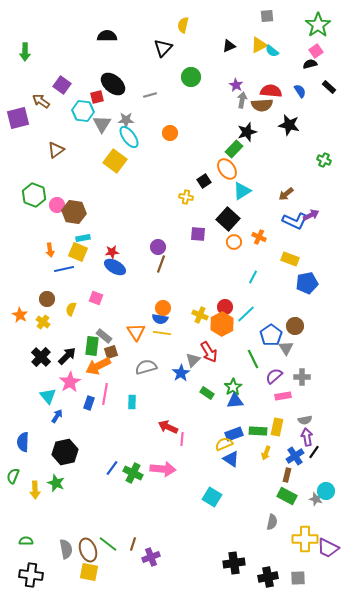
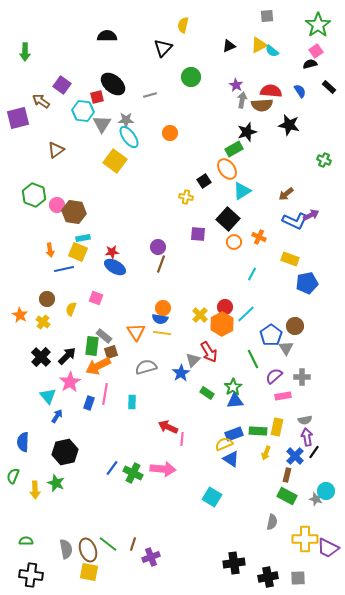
green rectangle at (234, 149): rotated 18 degrees clockwise
cyan line at (253, 277): moved 1 px left, 3 px up
yellow cross at (200, 315): rotated 21 degrees clockwise
blue cross at (295, 456): rotated 12 degrees counterclockwise
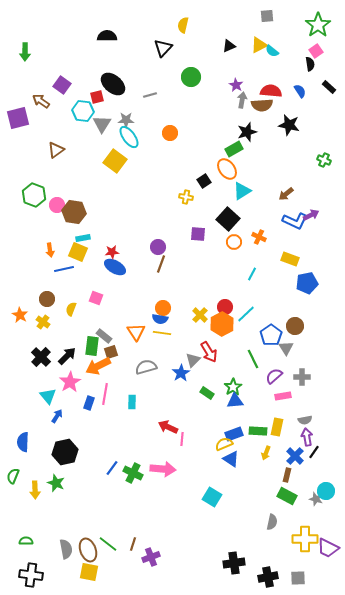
black semicircle at (310, 64): rotated 96 degrees clockwise
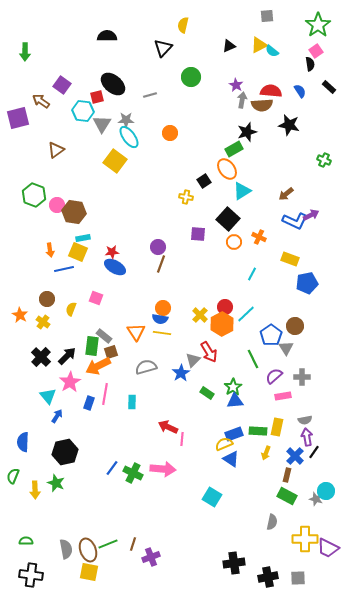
green line at (108, 544): rotated 60 degrees counterclockwise
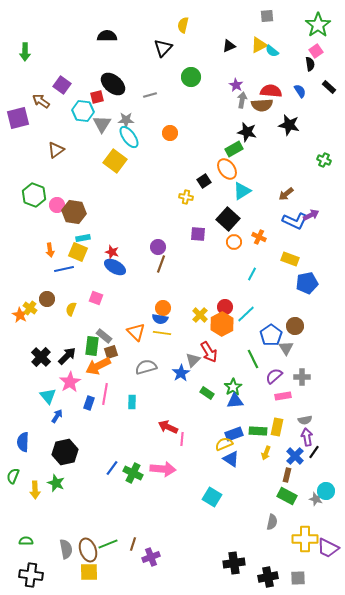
black star at (247, 132): rotated 30 degrees clockwise
red star at (112, 252): rotated 24 degrees clockwise
yellow cross at (43, 322): moved 13 px left, 14 px up
orange triangle at (136, 332): rotated 12 degrees counterclockwise
yellow square at (89, 572): rotated 12 degrees counterclockwise
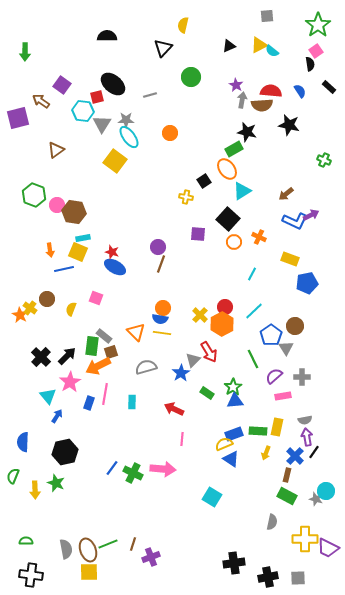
cyan line at (246, 314): moved 8 px right, 3 px up
red arrow at (168, 427): moved 6 px right, 18 px up
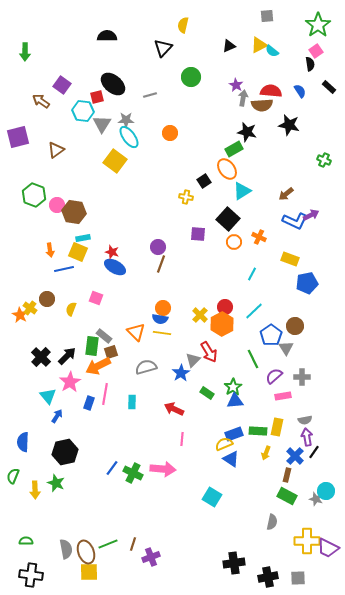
gray arrow at (242, 100): moved 1 px right, 2 px up
purple square at (18, 118): moved 19 px down
yellow cross at (305, 539): moved 2 px right, 2 px down
brown ellipse at (88, 550): moved 2 px left, 2 px down
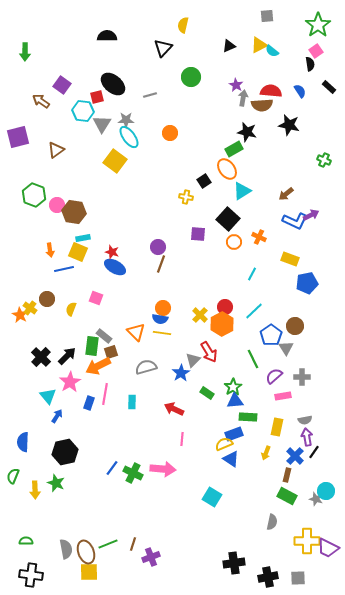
green rectangle at (258, 431): moved 10 px left, 14 px up
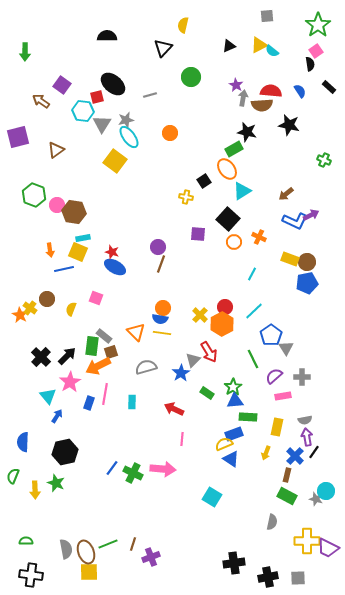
gray star at (126, 120): rotated 14 degrees counterclockwise
brown circle at (295, 326): moved 12 px right, 64 px up
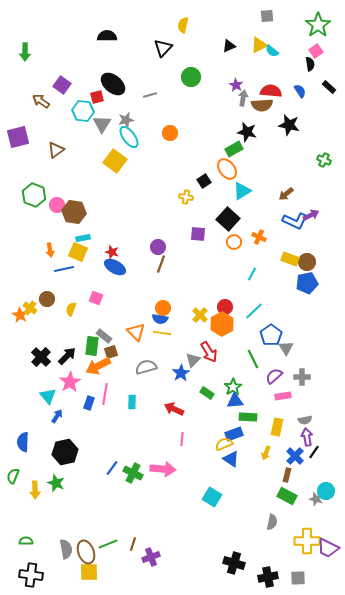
black cross at (234, 563): rotated 25 degrees clockwise
